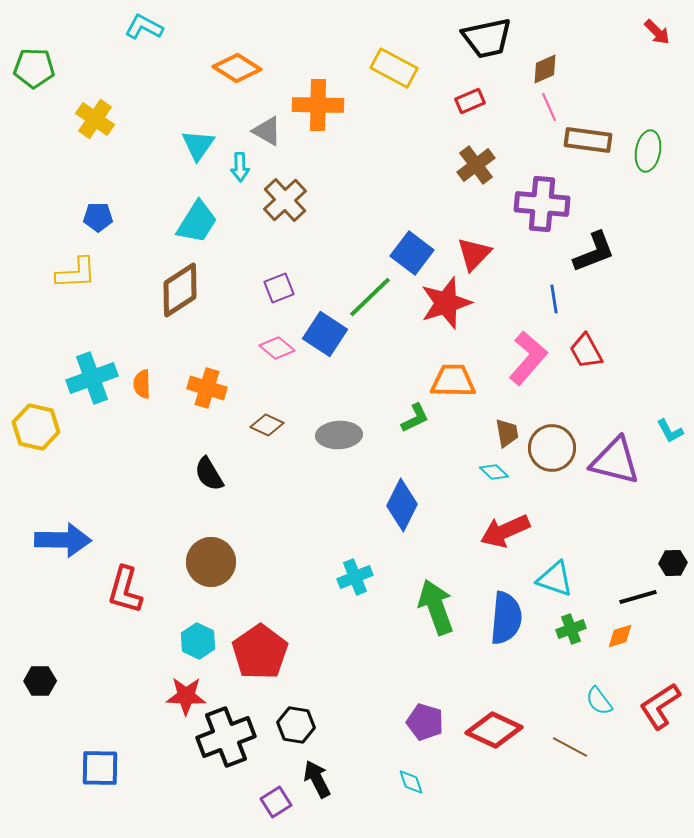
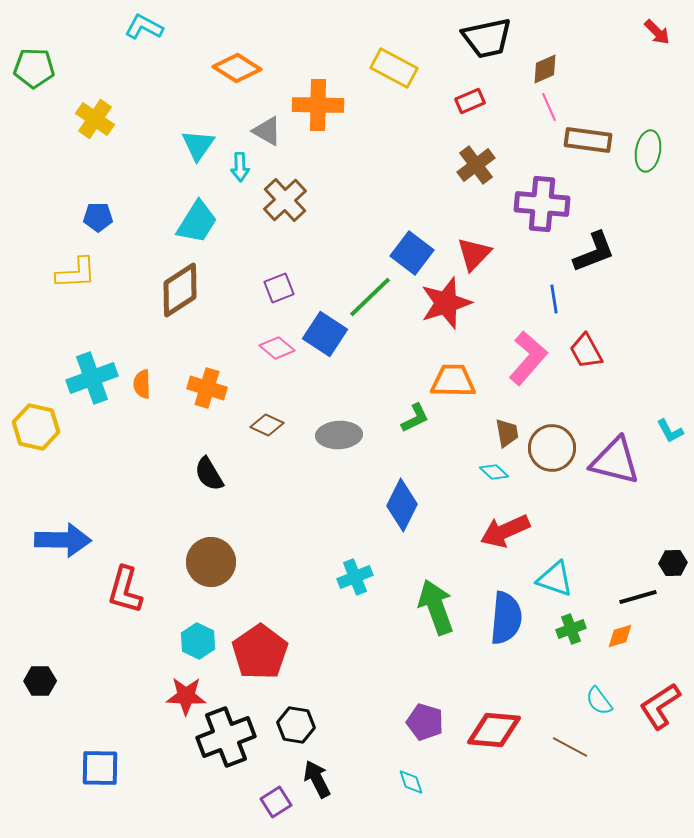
red diamond at (494, 730): rotated 20 degrees counterclockwise
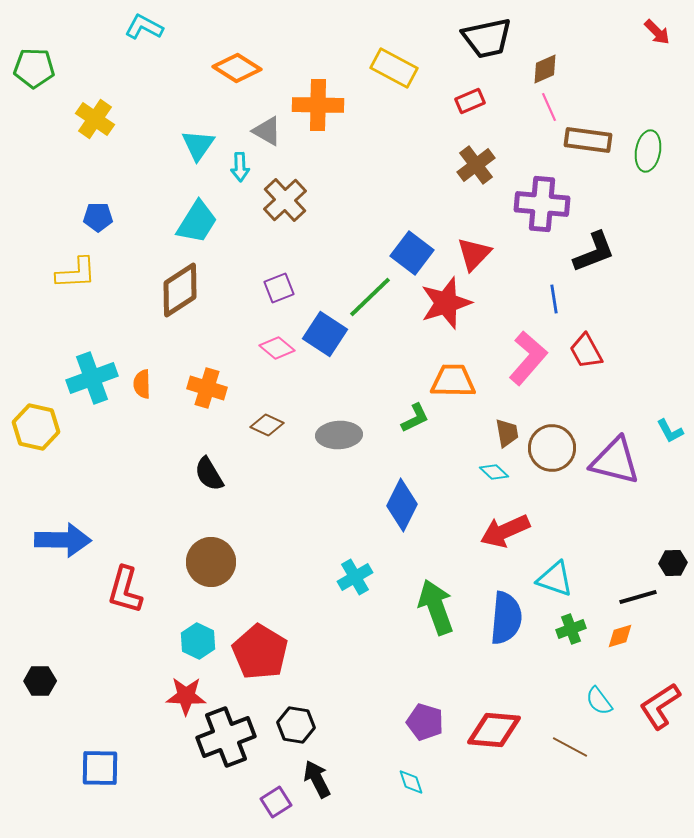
cyan cross at (355, 577): rotated 8 degrees counterclockwise
red pentagon at (260, 652): rotated 6 degrees counterclockwise
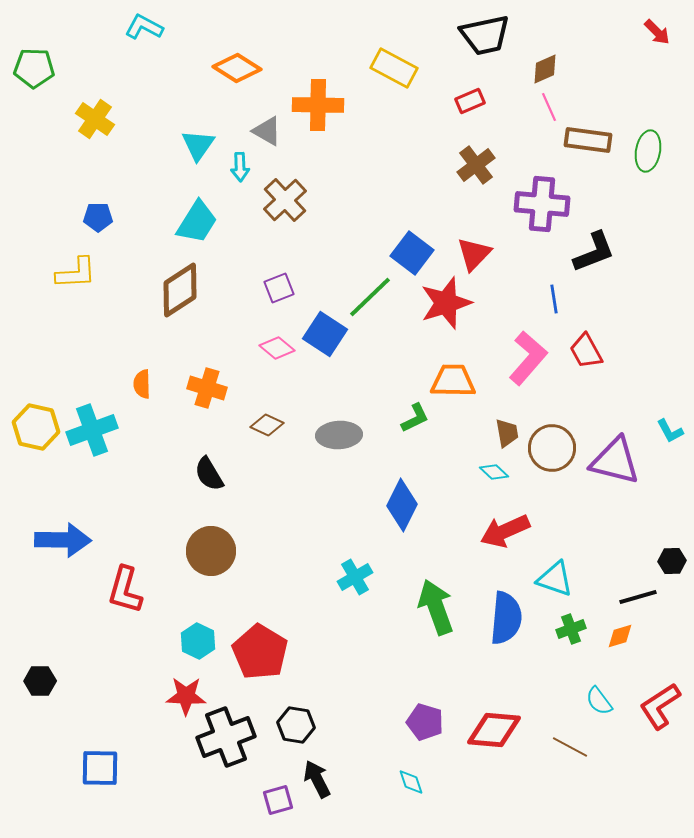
black trapezoid at (487, 38): moved 2 px left, 3 px up
cyan cross at (92, 378): moved 52 px down
brown circle at (211, 562): moved 11 px up
black hexagon at (673, 563): moved 1 px left, 2 px up
purple square at (276, 802): moved 2 px right, 2 px up; rotated 16 degrees clockwise
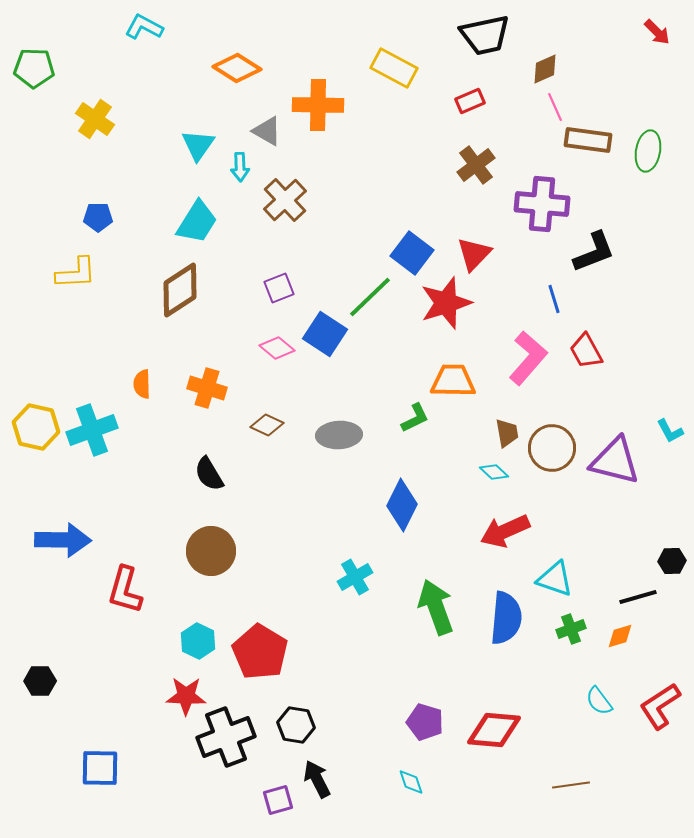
pink line at (549, 107): moved 6 px right
blue line at (554, 299): rotated 8 degrees counterclockwise
brown line at (570, 747): moved 1 px right, 38 px down; rotated 36 degrees counterclockwise
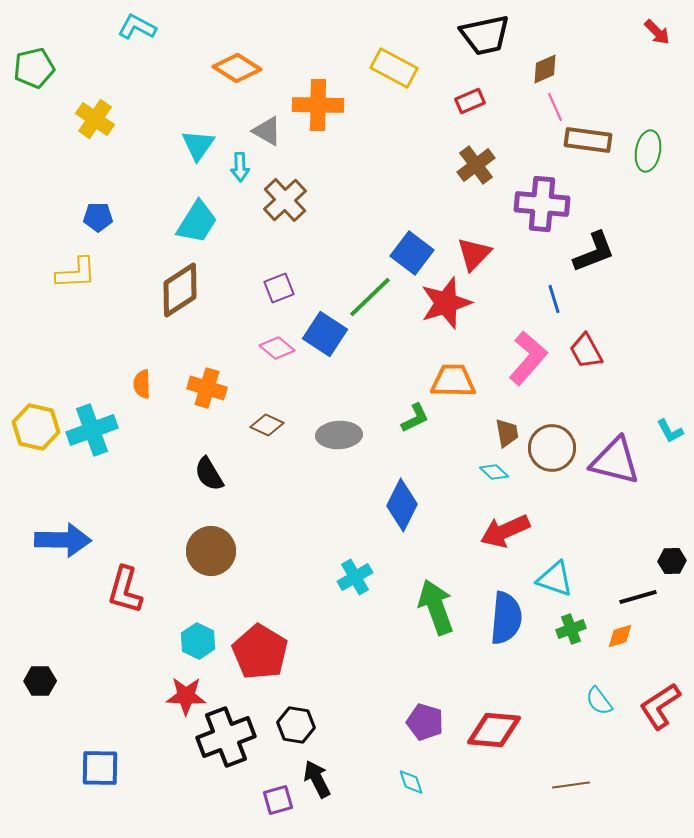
cyan L-shape at (144, 27): moved 7 px left
green pentagon at (34, 68): rotated 15 degrees counterclockwise
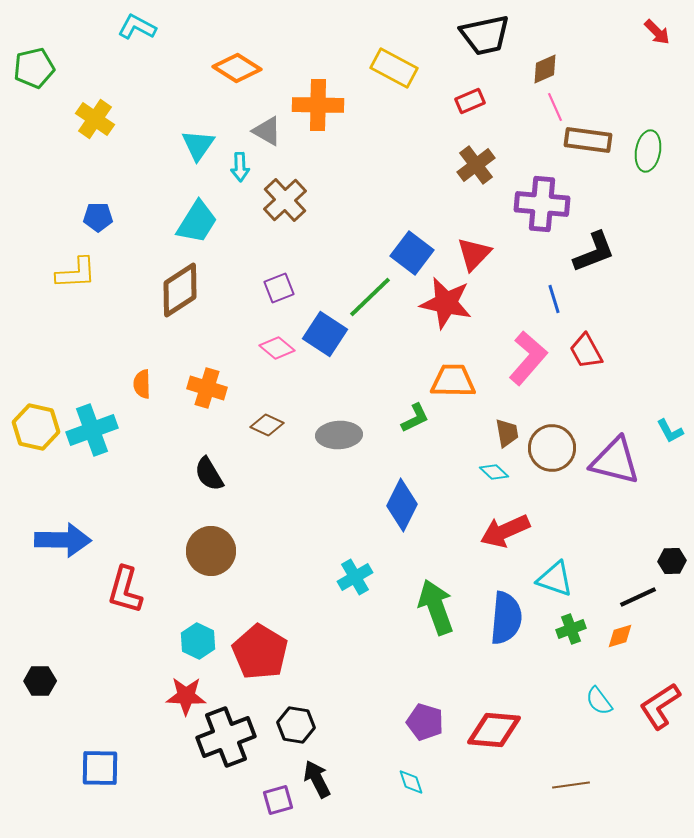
red star at (446, 303): rotated 30 degrees clockwise
black line at (638, 597): rotated 9 degrees counterclockwise
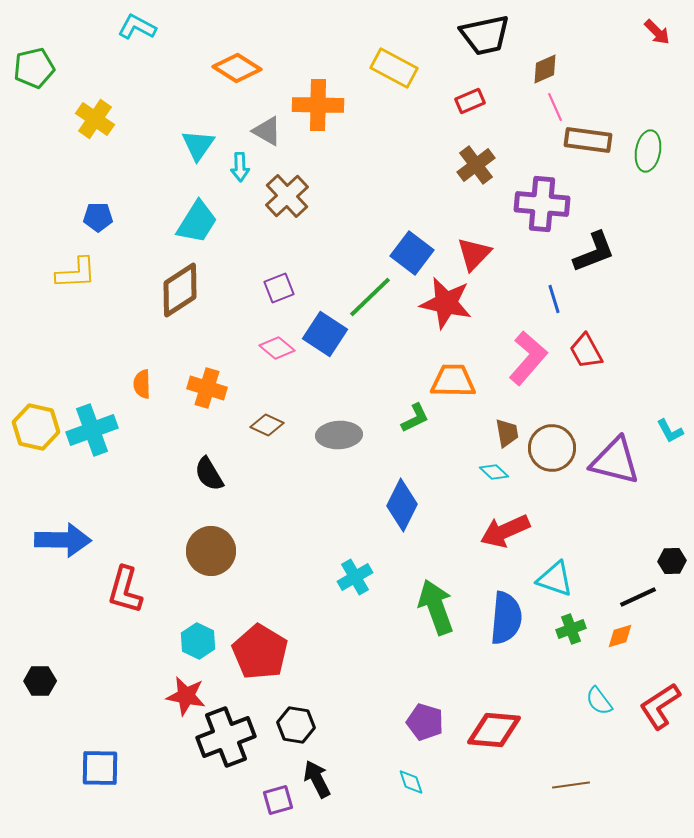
brown cross at (285, 200): moved 2 px right, 4 px up
red star at (186, 696): rotated 9 degrees clockwise
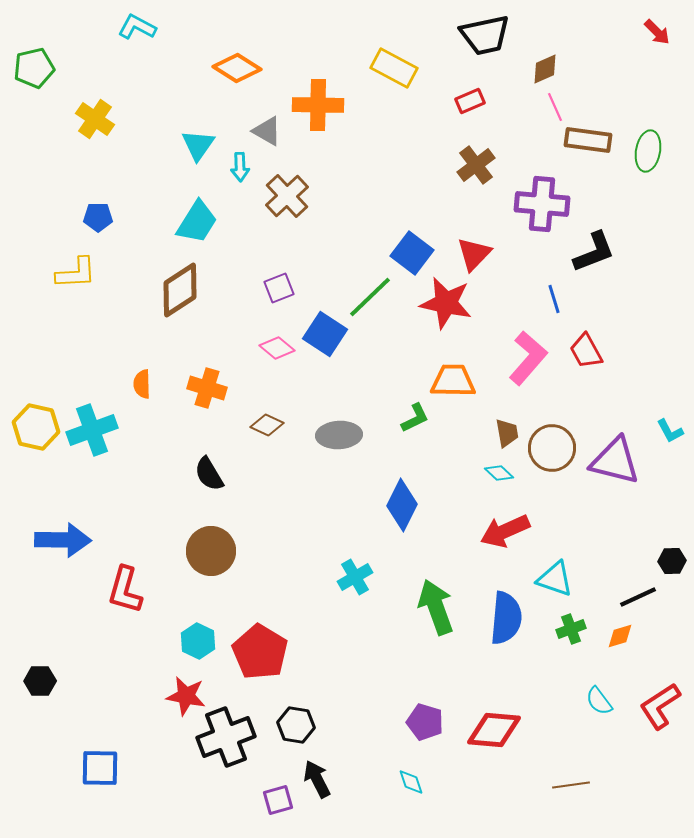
cyan diamond at (494, 472): moved 5 px right, 1 px down
